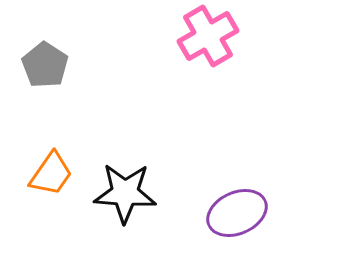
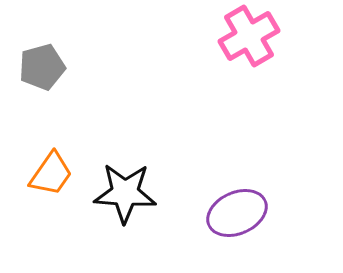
pink cross: moved 41 px right
gray pentagon: moved 3 px left, 2 px down; rotated 24 degrees clockwise
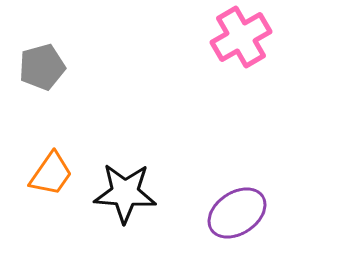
pink cross: moved 8 px left, 1 px down
purple ellipse: rotated 10 degrees counterclockwise
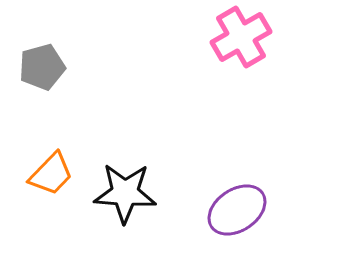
orange trapezoid: rotated 9 degrees clockwise
purple ellipse: moved 3 px up
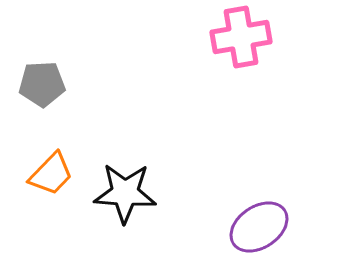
pink cross: rotated 20 degrees clockwise
gray pentagon: moved 17 px down; rotated 12 degrees clockwise
purple ellipse: moved 22 px right, 17 px down
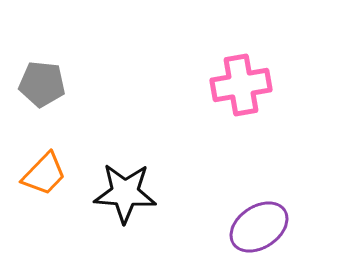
pink cross: moved 48 px down
gray pentagon: rotated 9 degrees clockwise
orange trapezoid: moved 7 px left
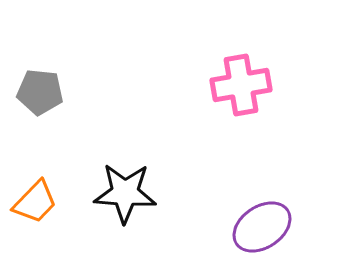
gray pentagon: moved 2 px left, 8 px down
orange trapezoid: moved 9 px left, 28 px down
purple ellipse: moved 3 px right
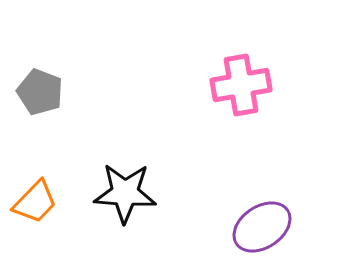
gray pentagon: rotated 15 degrees clockwise
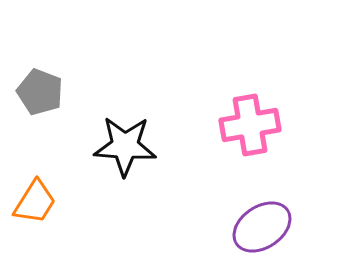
pink cross: moved 9 px right, 40 px down
black star: moved 47 px up
orange trapezoid: rotated 12 degrees counterclockwise
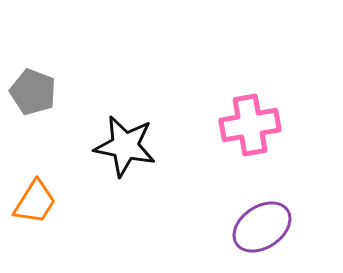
gray pentagon: moved 7 px left
black star: rotated 8 degrees clockwise
